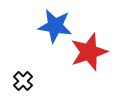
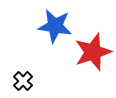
red star: moved 4 px right
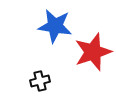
black cross: moved 17 px right; rotated 30 degrees clockwise
